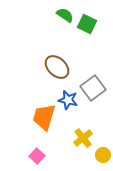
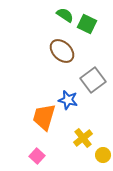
brown ellipse: moved 5 px right, 16 px up
gray square: moved 8 px up
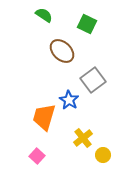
green semicircle: moved 21 px left
blue star: moved 1 px right; rotated 18 degrees clockwise
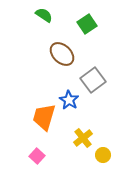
green square: rotated 30 degrees clockwise
brown ellipse: moved 3 px down
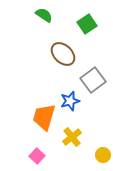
brown ellipse: moved 1 px right
blue star: moved 1 px right, 1 px down; rotated 24 degrees clockwise
yellow cross: moved 11 px left, 1 px up
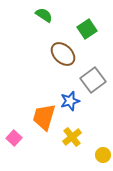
green square: moved 5 px down
pink square: moved 23 px left, 18 px up
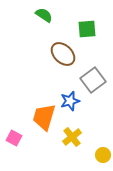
green square: rotated 30 degrees clockwise
pink square: rotated 14 degrees counterclockwise
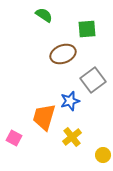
brown ellipse: rotated 65 degrees counterclockwise
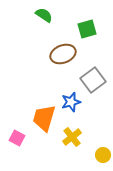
green square: rotated 12 degrees counterclockwise
blue star: moved 1 px right, 1 px down
orange trapezoid: moved 1 px down
pink square: moved 3 px right
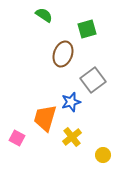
brown ellipse: rotated 50 degrees counterclockwise
orange trapezoid: moved 1 px right
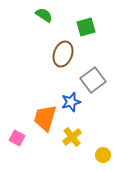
green square: moved 1 px left, 2 px up
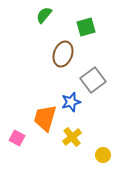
green semicircle: rotated 84 degrees counterclockwise
